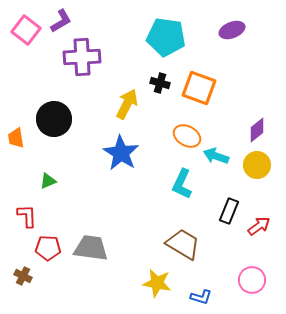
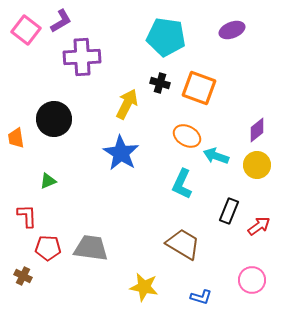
yellow star: moved 13 px left, 4 px down
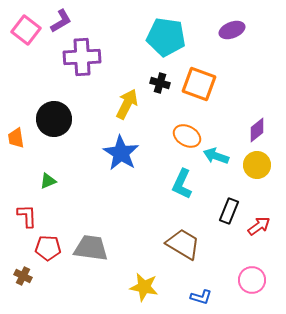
orange square: moved 4 px up
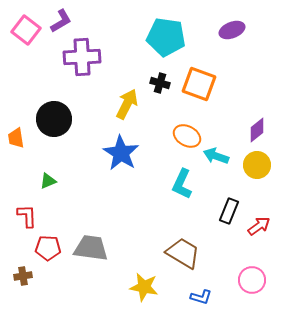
brown trapezoid: moved 9 px down
brown cross: rotated 36 degrees counterclockwise
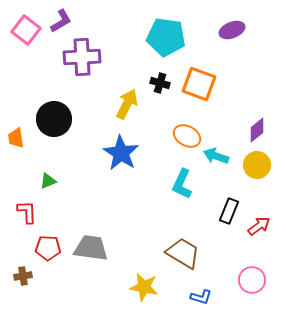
red L-shape: moved 4 px up
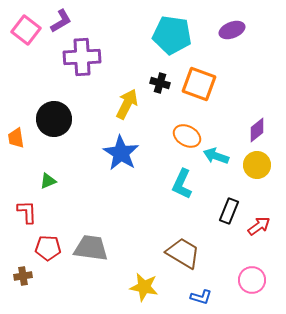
cyan pentagon: moved 6 px right, 2 px up
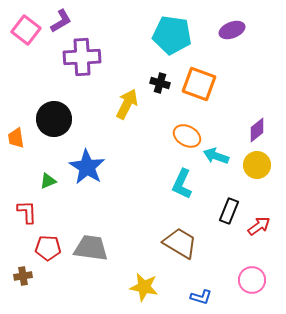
blue star: moved 34 px left, 14 px down
brown trapezoid: moved 3 px left, 10 px up
